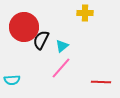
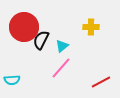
yellow cross: moved 6 px right, 14 px down
red line: rotated 30 degrees counterclockwise
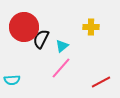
black semicircle: moved 1 px up
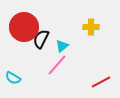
pink line: moved 4 px left, 3 px up
cyan semicircle: moved 1 px right, 2 px up; rotated 35 degrees clockwise
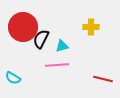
red circle: moved 1 px left
cyan triangle: rotated 24 degrees clockwise
pink line: rotated 45 degrees clockwise
red line: moved 2 px right, 3 px up; rotated 42 degrees clockwise
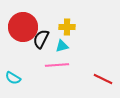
yellow cross: moved 24 px left
red line: rotated 12 degrees clockwise
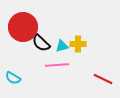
yellow cross: moved 11 px right, 17 px down
black semicircle: moved 4 px down; rotated 72 degrees counterclockwise
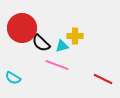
red circle: moved 1 px left, 1 px down
yellow cross: moved 3 px left, 8 px up
pink line: rotated 25 degrees clockwise
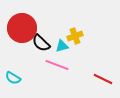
yellow cross: rotated 21 degrees counterclockwise
